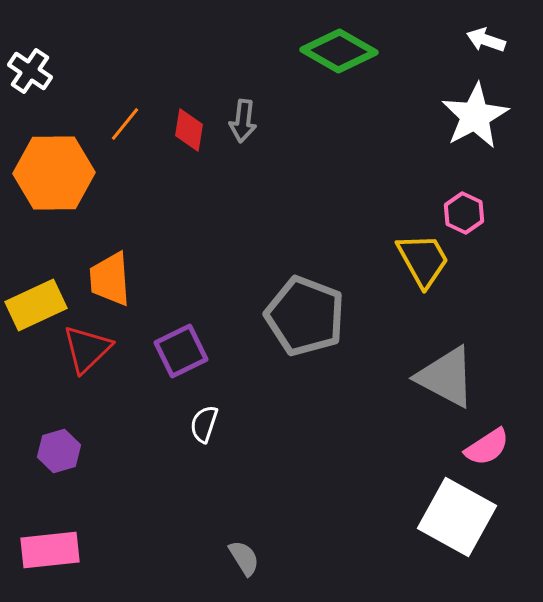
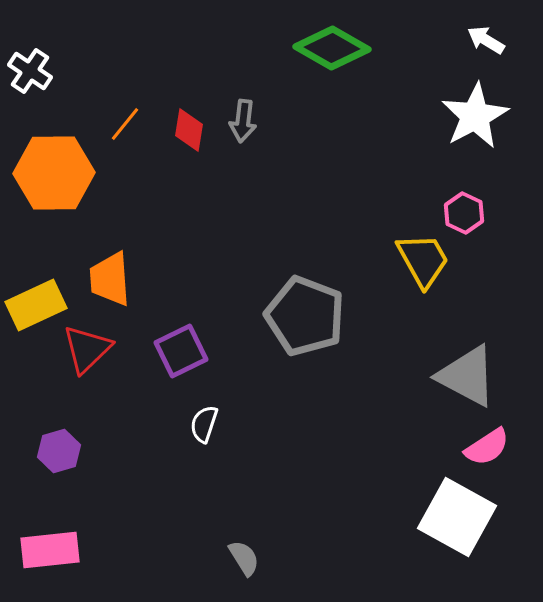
white arrow: rotated 12 degrees clockwise
green diamond: moved 7 px left, 3 px up
gray triangle: moved 21 px right, 1 px up
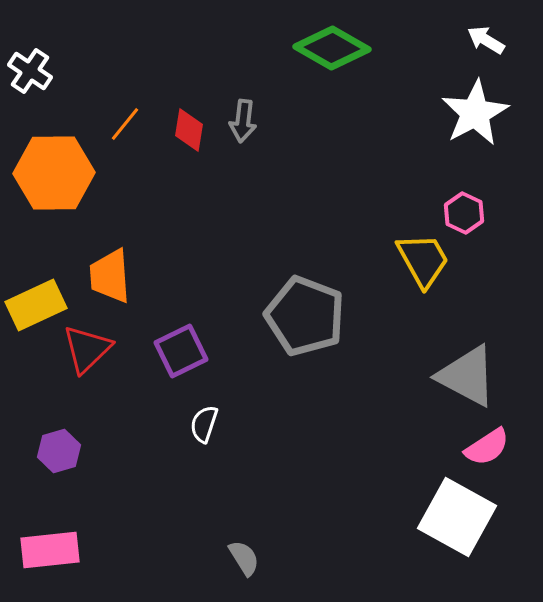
white star: moved 3 px up
orange trapezoid: moved 3 px up
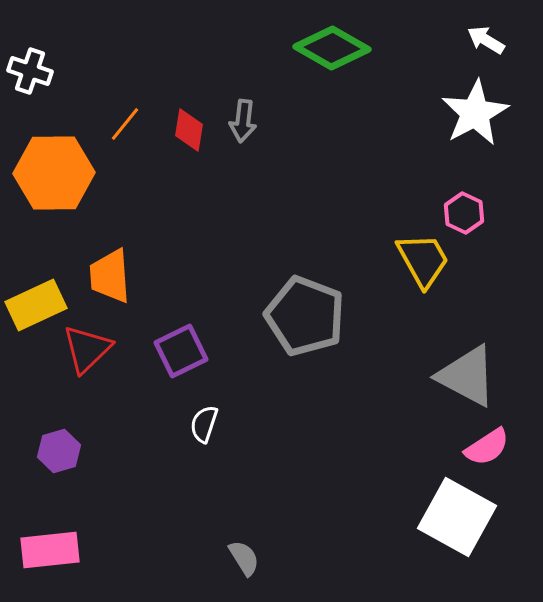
white cross: rotated 15 degrees counterclockwise
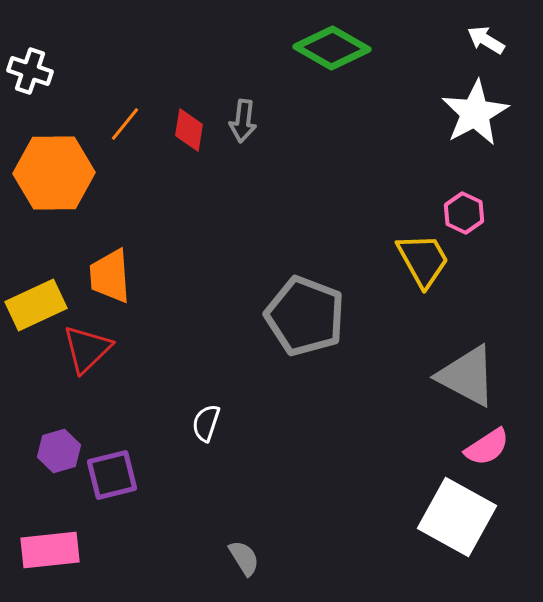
purple square: moved 69 px left, 124 px down; rotated 12 degrees clockwise
white semicircle: moved 2 px right, 1 px up
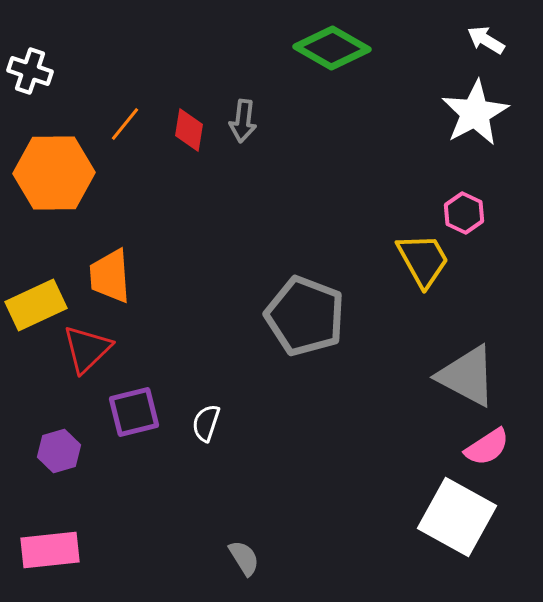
purple square: moved 22 px right, 63 px up
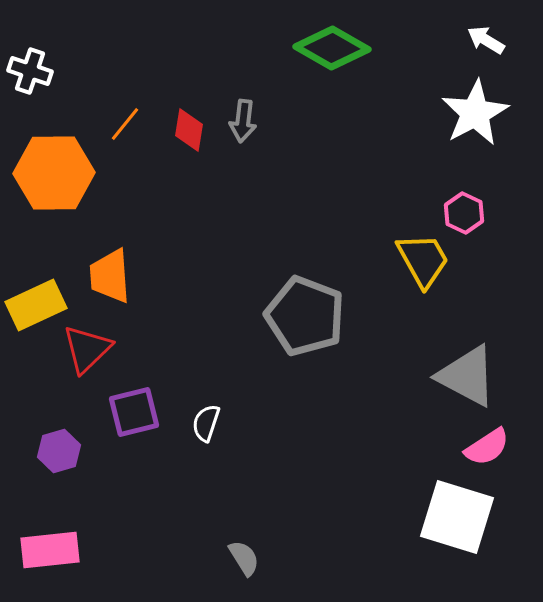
white square: rotated 12 degrees counterclockwise
